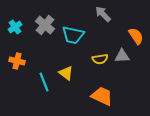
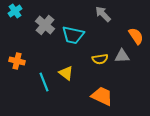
cyan cross: moved 16 px up
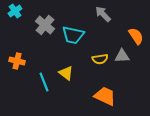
orange trapezoid: moved 3 px right
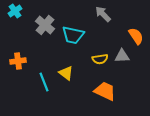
orange cross: moved 1 px right; rotated 21 degrees counterclockwise
orange trapezoid: moved 5 px up
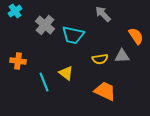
orange cross: rotated 14 degrees clockwise
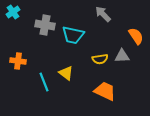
cyan cross: moved 2 px left, 1 px down
gray cross: rotated 30 degrees counterclockwise
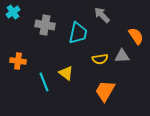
gray arrow: moved 1 px left, 1 px down
cyan trapezoid: moved 5 px right, 2 px up; rotated 90 degrees counterclockwise
orange trapezoid: rotated 85 degrees counterclockwise
